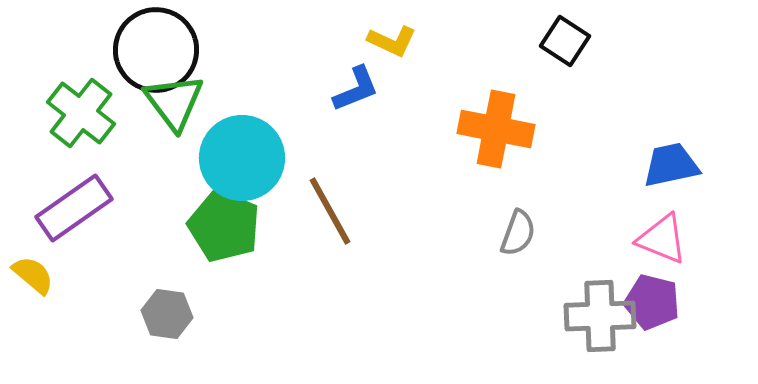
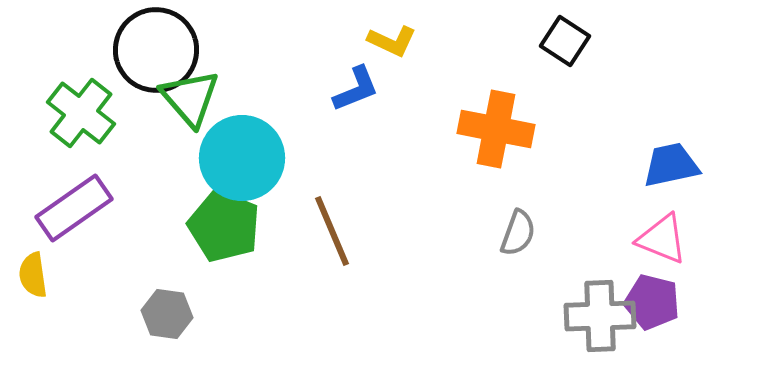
green triangle: moved 16 px right, 4 px up; rotated 4 degrees counterclockwise
brown line: moved 2 px right, 20 px down; rotated 6 degrees clockwise
yellow semicircle: rotated 138 degrees counterclockwise
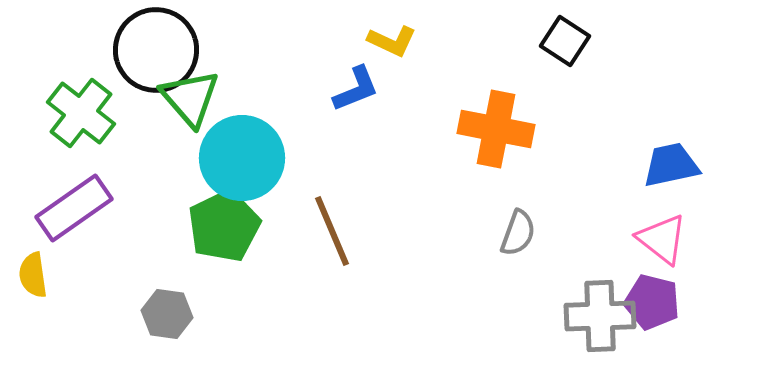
green pentagon: rotated 24 degrees clockwise
pink triangle: rotated 16 degrees clockwise
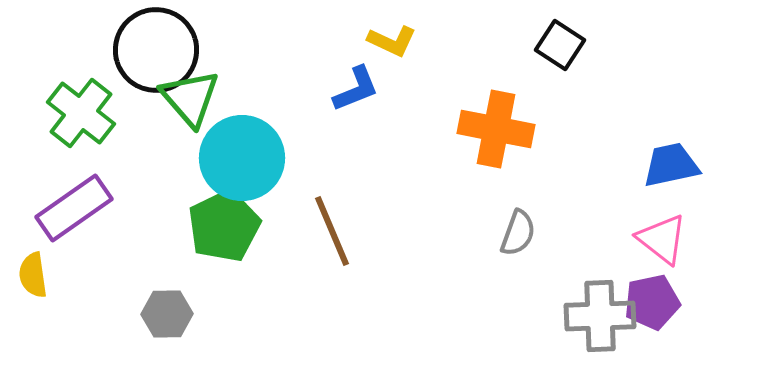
black square: moved 5 px left, 4 px down
purple pentagon: rotated 26 degrees counterclockwise
gray hexagon: rotated 9 degrees counterclockwise
